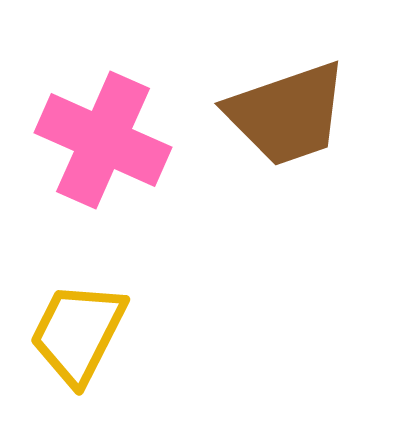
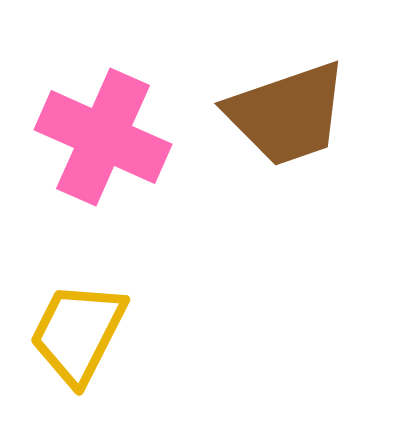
pink cross: moved 3 px up
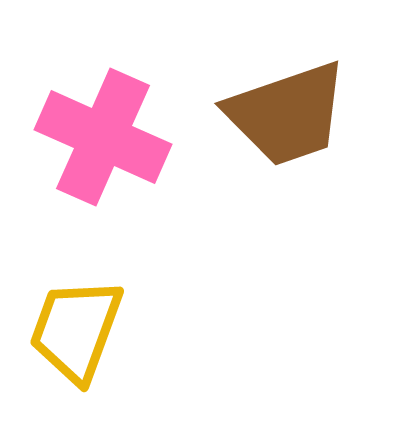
yellow trapezoid: moved 2 px left, 3 px up; rotated 7 degrees counterclockwise
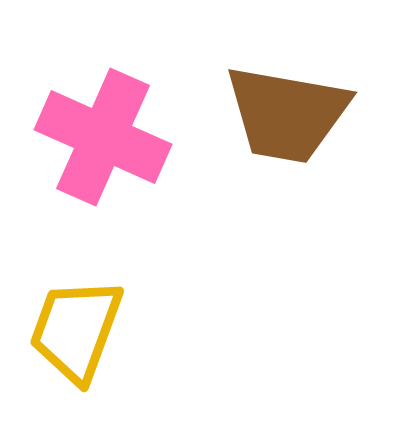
brown trapezoid: rotated 29 degrees clockwise
